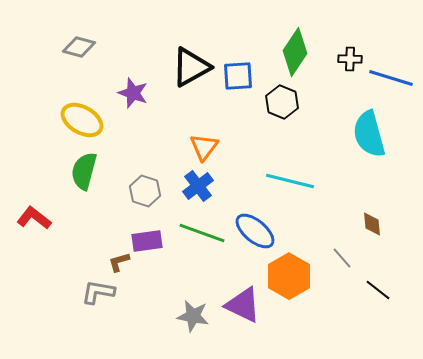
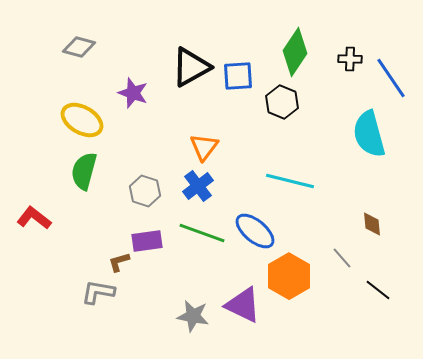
blue line: rotated 39 degrees clockwise
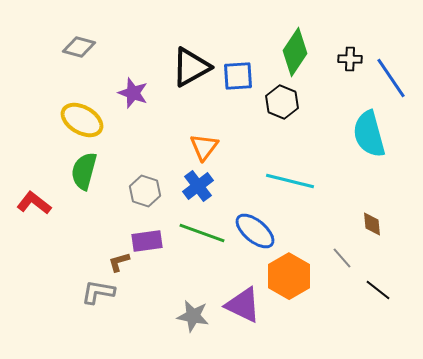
red L-shape: moved 15 px up
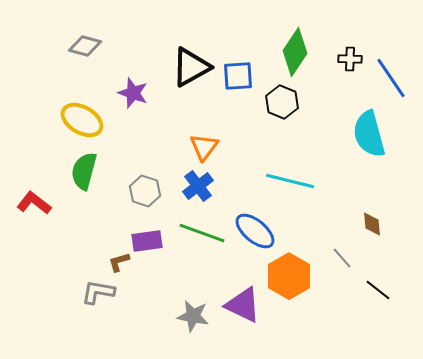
gray diamond: moved 6 px right, 1 px up
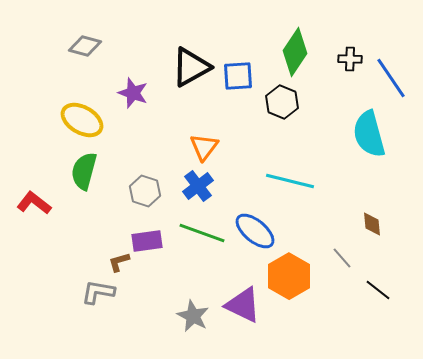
gray star: rotated 16 degrees clockwise
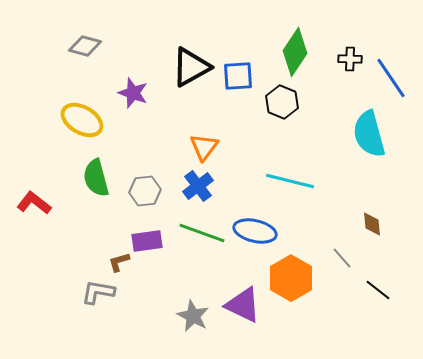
green semicircle: moved 12 px right, 7 px down; rotated 30 degrees counterclockwise
gray hexagon: rotated 24 degrees counterclockwise
blue ellipse: rotated 27 degrees counterclockwise
orange hexagon: moved 2 px right, 2 px down
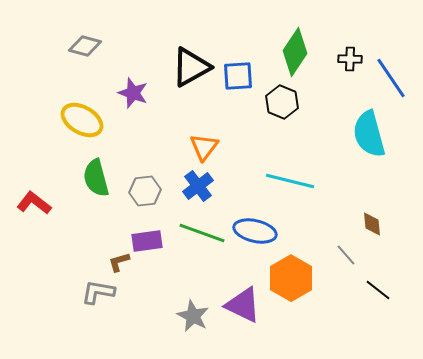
gray line: moved 4 px right, 3 px up
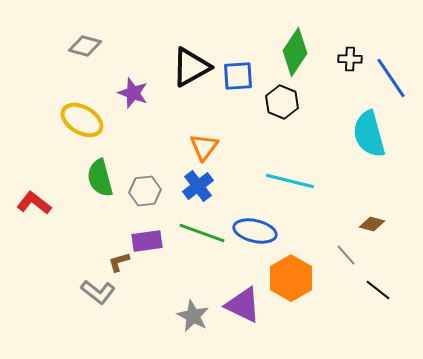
green semicircle: moved 4 px right
brown diamond: rotated 70 degrees counterclockwise
gray L-shape: rotated 152 degrees counterclockwise
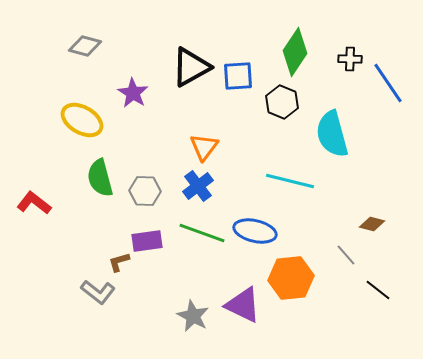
blue line: moved 3 px left, 5 px down
purple star: rotated 12 degrees clockwise
cyan semicircle: moved 37 px left
gray hexagon: rotated 8 degrees clockwise
orange hexagon: rotated 24 degrees clockwise
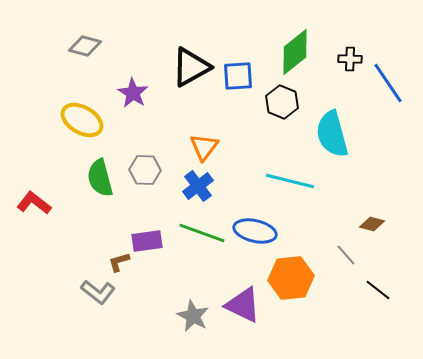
green diamond: rotated 18 degrees clockwise
gray hexagon: moved 21 px up
